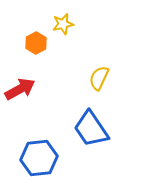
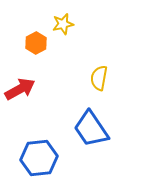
yellow semicircle: rotated 15 degrees counterclockwise
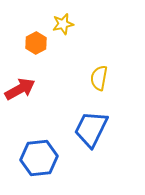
blue trapezoid: rotated 60 degrees clockwise
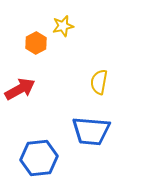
yellow star: moved 2 px down
yellow semicircle: moved 4 px down
blue trapezoid: moved 2 px down; rotated 111 degrees counterclockwise
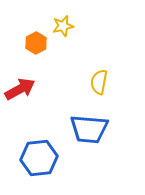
blue trapezoid: moved 2 px left, 2 px up
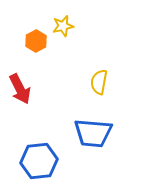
orange hexagon: moved 2 px up
red arrow: rotated 92 degrees clockwise
blue trapezoid: moved 4 px right, 4 px down
blue hexagon: moved 3 px down
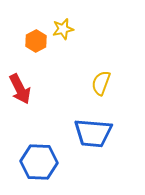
yellow star: moved 3 px down
yellow semicircle: moved 2 px right, 1 px down; rotated 10 degrees clockwise
blue hexagon: moved 1 px down; rotated 9 degrees clockwise
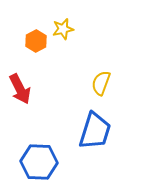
blue trapezoid: moved 2 px right, 2 px up; rotated 78 degrees counterclockwise
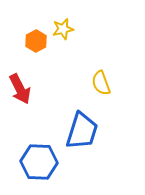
yellow semicircle: rotated 40 degrees counterclockwise
blue trapezoid: moved 13 px left
